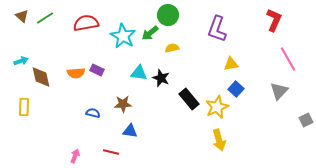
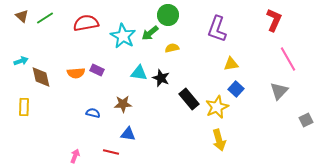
blue triangle: moved 2 px left, 3 px down
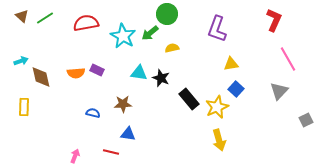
green circle: moved 1 px left, 1 px up
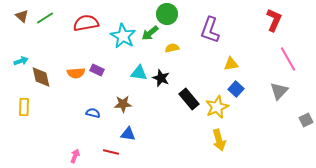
purple L-shape: moved 7 px left, 1 px down
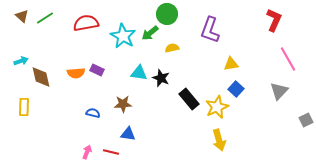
pink arrow: moved 12 px right, 4 px up
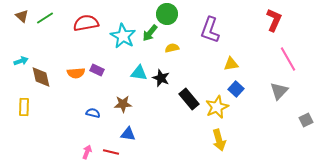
green arrow: rotated 12 degrees counterclockwise
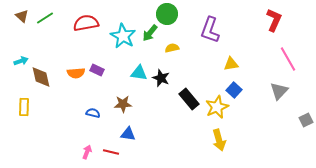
blue square: moved 2 px left, 1 px down
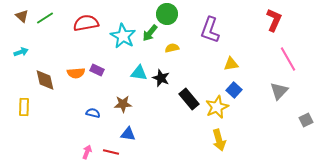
cyan arrow: moved 9 px up
brown diamond: moved 4 px right, 3 px down
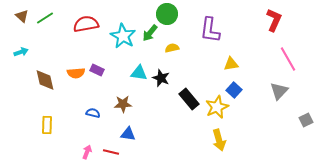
red semicircle: moved 1 px down
purple L-shape: rotated 12 degrees counterclockwise
yellow rectangle: moved 23 px right, 18 px down
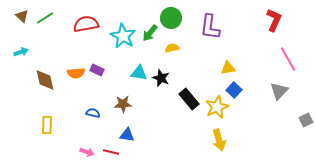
green circle: moved 4 px right, 4 px down
purple L-shape: moved 3 px up
yellow triangle: moved 3 px left, 4 px down
blue triangle: moved 1 px left, 1 px down
pink arrow: rotated 88 degrees clockwise
